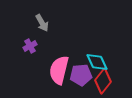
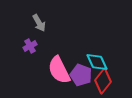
gray arrow: moved 3 px left
pink semicircle: rotated 40 degrees counterclockwise
purple pentagon: rotated 25 degrees clockwise
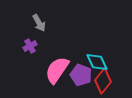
pink semicircle: moved 2 px left; rotated 60 degrees clockwise
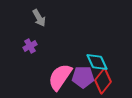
gray arrow: moved 5 px up
pink semicircle: moved 3 px right, 7 px down
purple pentagon: moved 2 px right, 2 px down; rotated 20 degrees counterclockwise
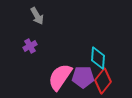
gray arrow: moved 2 px left, 2 px up
cyan diamond: moved 1 px right, 4 px up; rotated 30 degrees clockwise
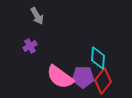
pink semicircle: rotated 88 degrees counterclockwise
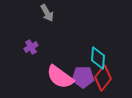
gray arrow: moved 10 px right, 3 px up
purple cross: moved 1 px right, 1 px down
red diamond: moved 3 px up
